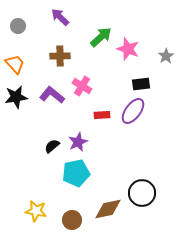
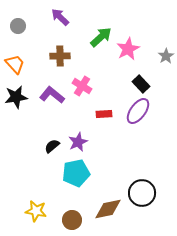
pink star: rotated 25 degrees clockwise
black rectangle: rotated 54 degrees clockwise
purple ellipse: moved 5 px right
red rectangle: moved 2 px right, 1 px up
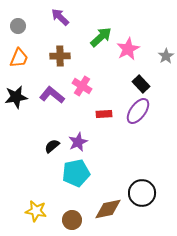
orange trapezoid: moved 4 px right, 6 px up; rotated 65 degrees clockwise
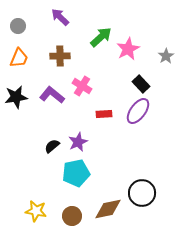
brown circle: moved 4 px up
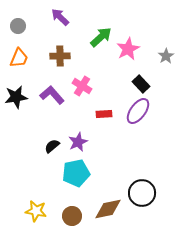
purple L-shape: rotated 10 degrees clockwise
